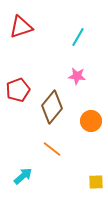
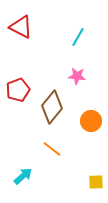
red triangle: rotated 45 degrees clockwise
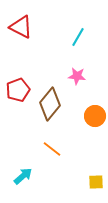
brown diamond: moved 2 px left, 3 px up
orange circle: moved 4 px right, 5 px up
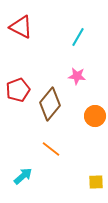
orange line: moved 1 px left
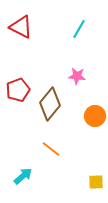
cyan line: moved 1 px right, 8 px up
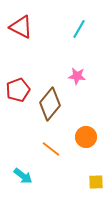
orange circle: moved 9 px left, 21 px down
cyan arrow: rotated 78 degrees clockwise
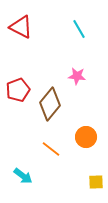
cyan line: rotated 60 degrees counterclockwise
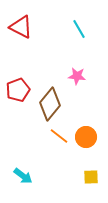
orange line: moved 8 px right, 13 px up
yellow square: moved 5 px left, 5 px up
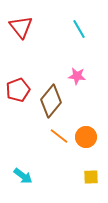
red triangle: rotated 25 degrees clockwise
brown diamond: moved 1 px right, 3 px up
